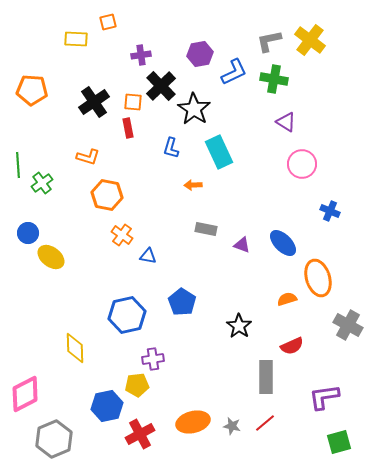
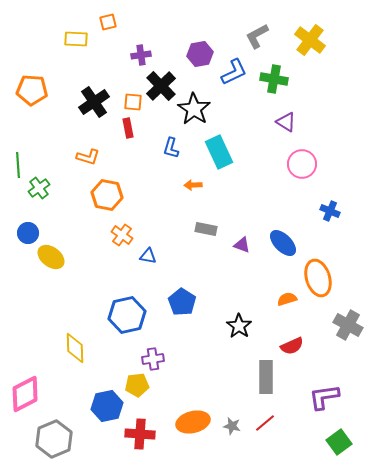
gray L-shape at (269, 41): moved 12 px left, 5 px up; rotated 16 degrees counterclockwise
green cross at (42, 183): moved 3 px left, 5 px down
red cross at (140, 434): rotated 32 degrees clockwise
green square at (339, 442): rotated 20 degrees counterclockwise
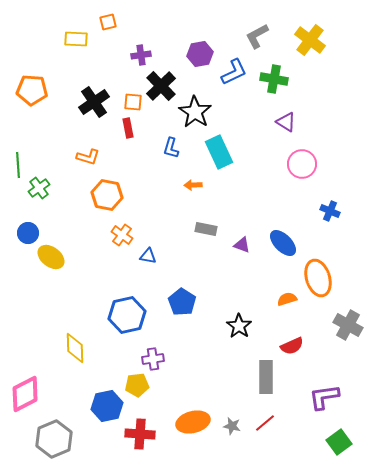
black star at (194, 109): moved 1 px right, 3 px down
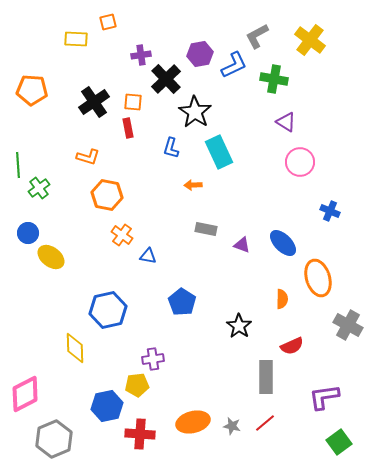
blue L-shape at (234, 72): moved 7 px up
black cross at (161, 86): moved 5 px right, 7 px up
pink circle at (302, 164): moved 2 px left, 2 px up
orange semicircle at (287, 299): moved 5 px left; rotated 108 degrees clockwise
blue hexagon at (127, 315): moved 19 px left, 5 px up
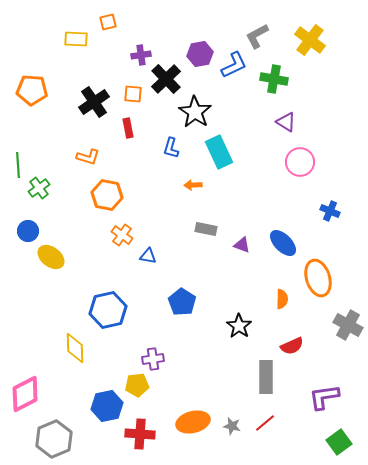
orange square at (133, 102): moved 8 px up
blue circle at (28, 233): moved 2 px up
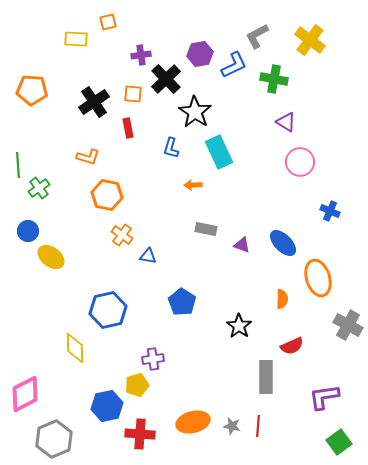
yellow pentagon at (137, 385): rotated 10 degrees counterclockwise
red line at (265, 423): moved 7 px left, 3 px down; rotated 45 degrees counterclockwise
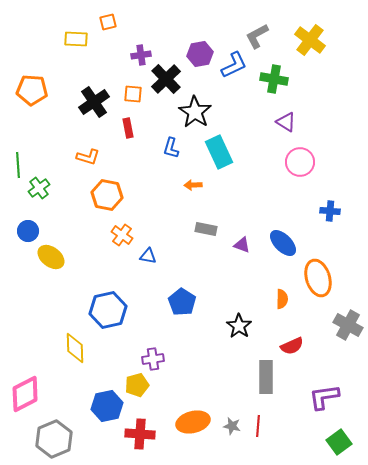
blue cross at (330, 211): rotated 18 degrees counterclockwise
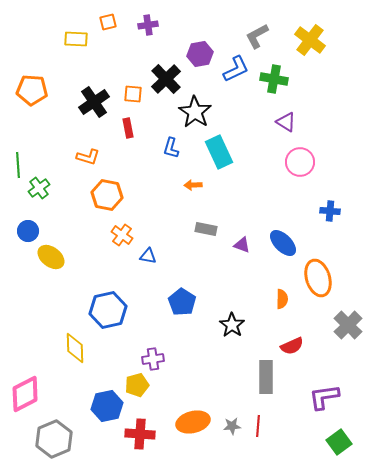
purple cross at (141, 55): moved 7 px right, 30 px up
blue L-shape at (234, 65): moved 2 px right, 4 px down
gray cross at (348, 325): rotated 16 degrees clockwise
black star at (239, 326): moved 7 px left, 1 px up
gray star at (232, 426): rotated 18 degrees counterclockwise
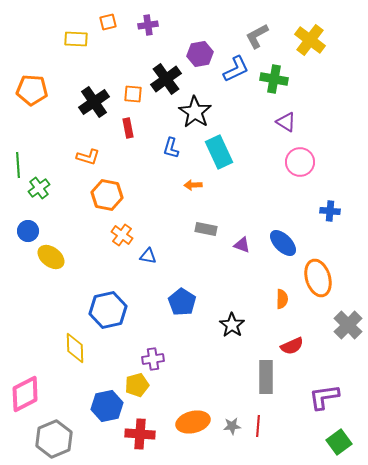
black cross at (166, 79): rotated 8 degrees clockwise
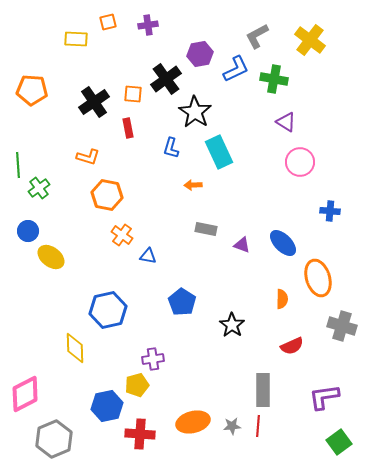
gray cross at (348, 325): moved 6 px left, 1 px down; rotated 28 degrees counterclockwise
gray rectangle at (266, 377): moved 3 px left, 13 px down
